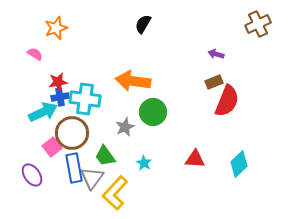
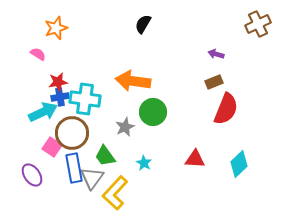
pink semicircle: moved 3 px right
red semicircle: moved 1 px left, 8 px down
pink square: rotated 18 degrees counterclockwise
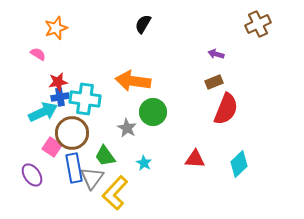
gray star: moved 2 px right, 1 px down; rotated 18 degrees counterclockwise
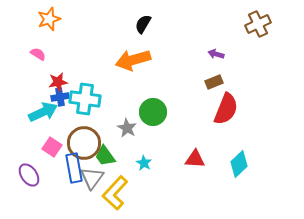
orange star: moved 7 px left, 9 px up
orange arrow: moved 21 px up; rotated 24 degrees counterclockwise
brown circle: moved 12 px right, 10 px down
purple ellipse: moved 3 px left
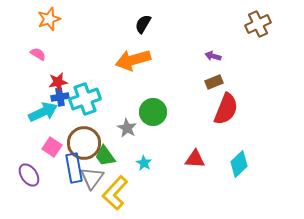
purple arrow: moved 3 px left, 2 px down
cyan cross: rotated 28 degrees counterclockwise
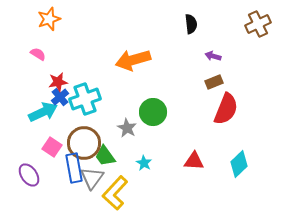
black semicircle: moved 48 px right; rotated 144 degrees clockwise
blue cross: rotated 30 degrees counterclockwise
red triangle: moved 1 px left, 2 px down
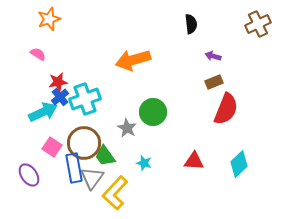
cyan star: rotated 14 degrees counterclockwise
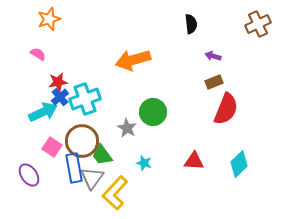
brown circle: moved 2 px left, 2 px up
green trapezoid: moved 3 px left, 1 px up
